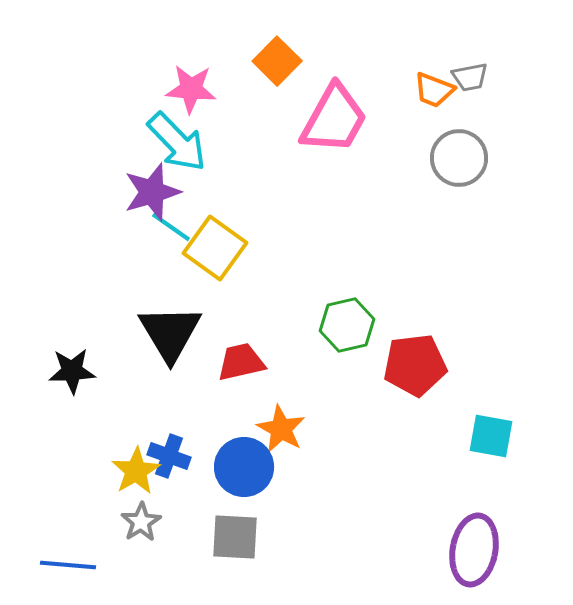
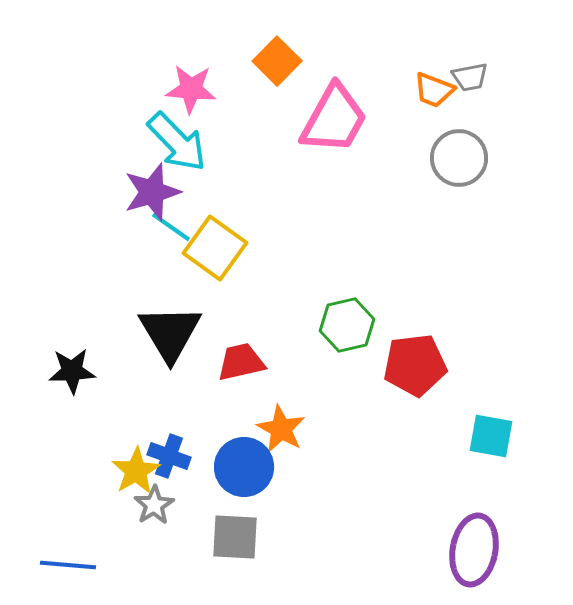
gray star: moved 13 px right, 17 px up
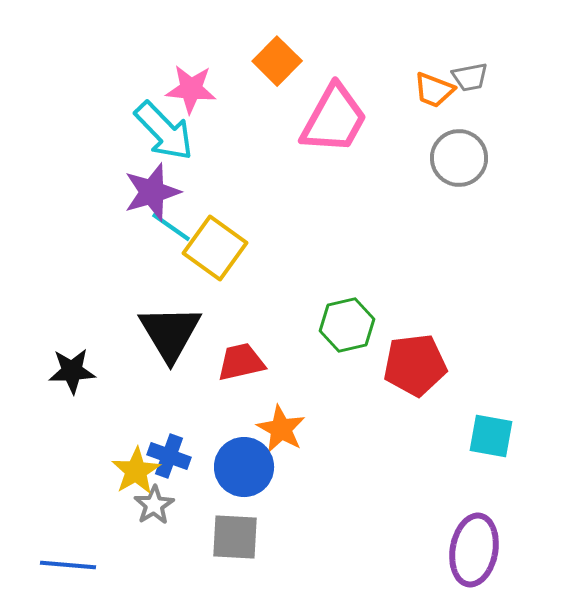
cyan arrow: moved 13 px left, 11 px up
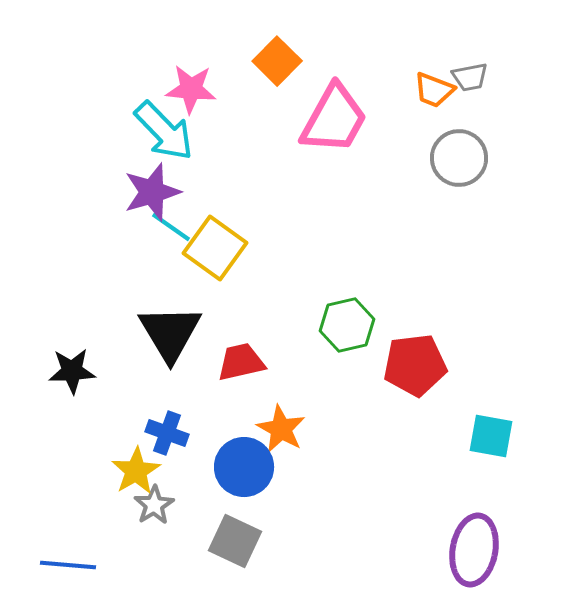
blue cross: moved 2 px left, 23 px up
gray square: moved 4 px down; rotated 22 degrees clockwise
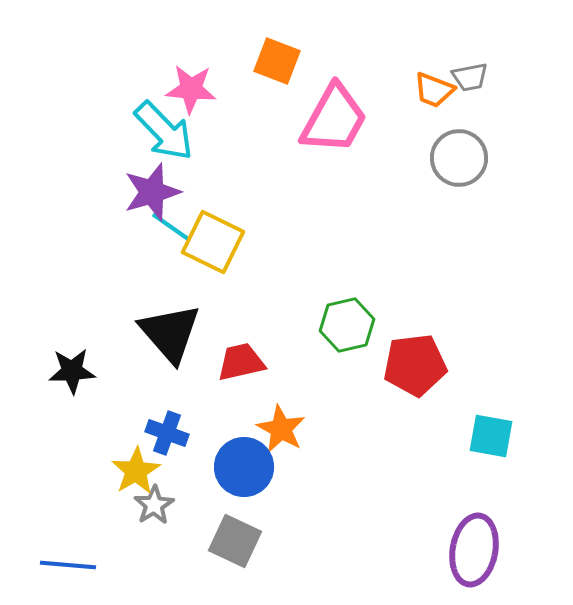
orange square: rotated 24 degrees counterclockwise
yellow square: moved 2 px left, 6 px up; rotated 10 degrees counterclockwise
black triangle: rotated 10 degrees counterclockwise
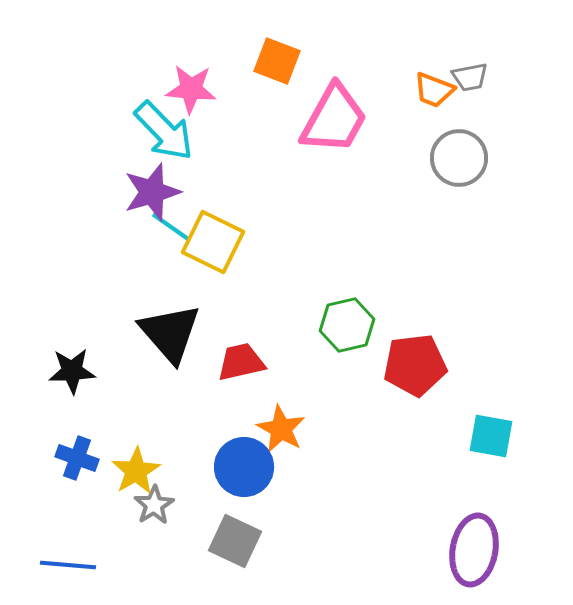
blue cross: moved 90 px left, 25 px down
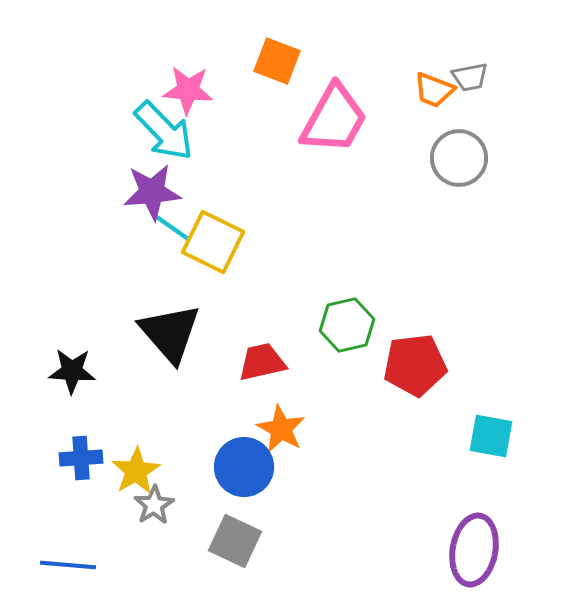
pink star: moved 3 px left, 1 px down
purple star: rotated 12 degrees clockwise
red trapezoid: moved 21 px right
black star: rotated 6 degrees clockwise
blue cross: moved 4 px right; rotated 24 degrees counterclockwise
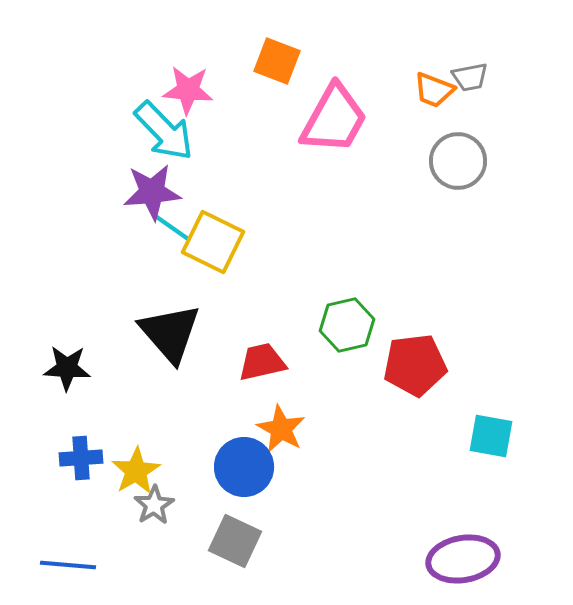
gray circle: moved 1 px left, 3 px down
black star: moved 5 px left, 3 px up
purple ellipse: moved 11 px left, 9 px down; rotated 70 degrees clockwise
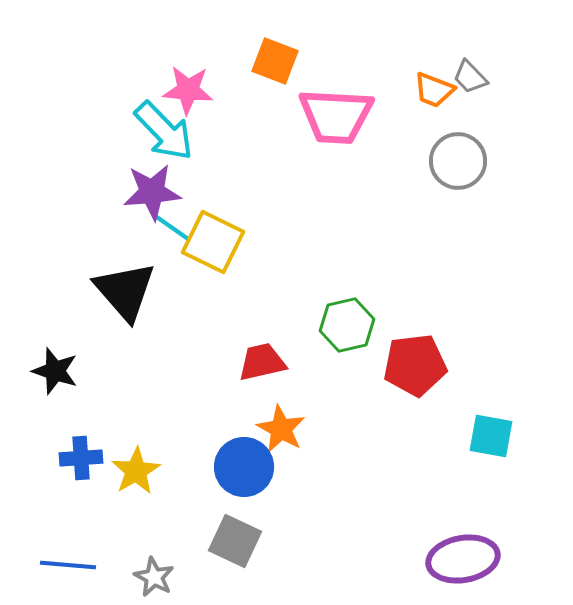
orange square: moved 2 px left
gray trapezoid: rotated 57 degrees clockwise
pink trapezoid: moved 2 px right, 3 px up; rotated 64 degrees clockwise
black triangle: moved 45 px left, 42 px up
black star: moved 12 px left, 3 px down; rotated 15 degrees clockwise
gray star: moved 72 px down; rotated 12 degrees counterclockwise
